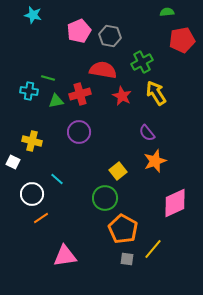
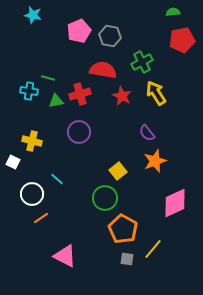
green semicircle: moved 6 px right
pink triangle: rotated 35 degrees clockwise
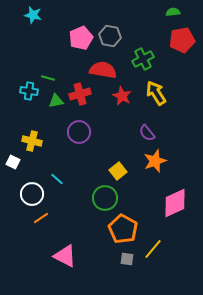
pink pentagon: moved 2 px right, 7 px down
green cross: moved 1 px right, 3 px up
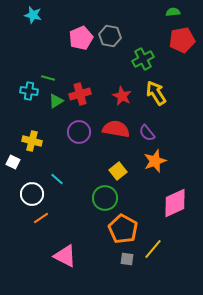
red semicircle: moved 13 px right, 59 px down
green triangle: rotated 21 degrees counterclockwise
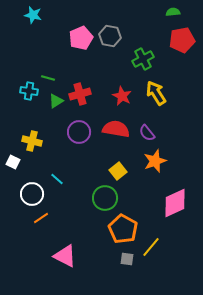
yellow line: moved 2 px left, 2 px up
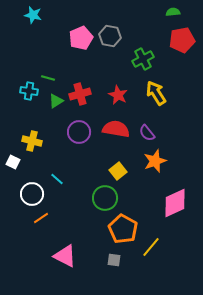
red star: moved 4 px left, 1 px up
gray square: moved 13 px left, 1 px down
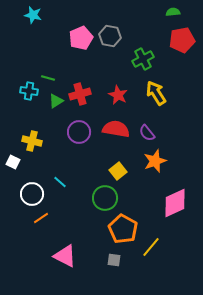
cyan line: moved 3 px right, 3 px down
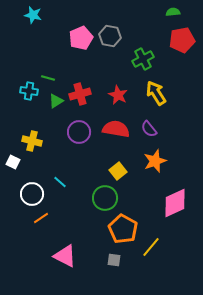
purple semicircle: moved 2 px right, 4 px up
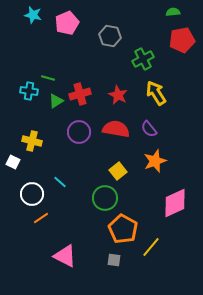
pink pentagon: moved 14 px left, 15 px up
